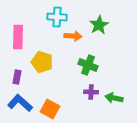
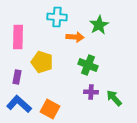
orange arrow: moved 2 px right, 1 px down
green arrow: rotated 36 degrees clockwise
blue L-shape: moved 1 px left, 1 px down
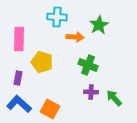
pink rectangle: moved 1 px right, 2 px down
purple rectangle: moved 1 px right, 1 px down
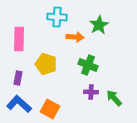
yellow pentagon: moved 4 px right, 2 px down
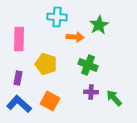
orange square: moved 8 px up
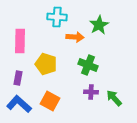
pink rectangle: moved 1 px right, 2 px down
